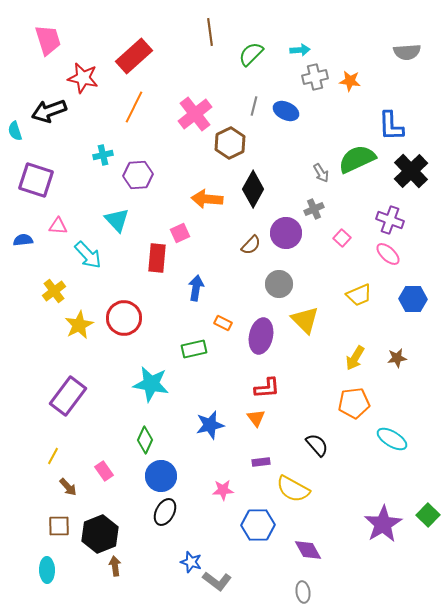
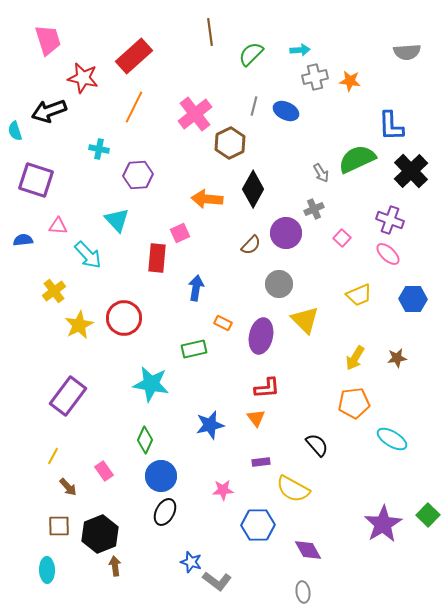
cyan cross at (103, 155): moved 4 px left, 6 px up; rotated 24 degrees clockwise
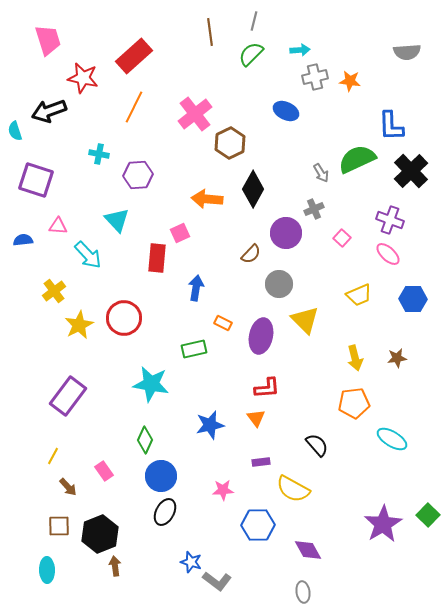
gray line at (254, 106): moved 85 px up
cyan cross at (99, 149): moved 5 px down
brown semicircle at (251, 245): moved 9 px down
yellow arrow at (355, 358): rotated 45 degrees counterclockwise
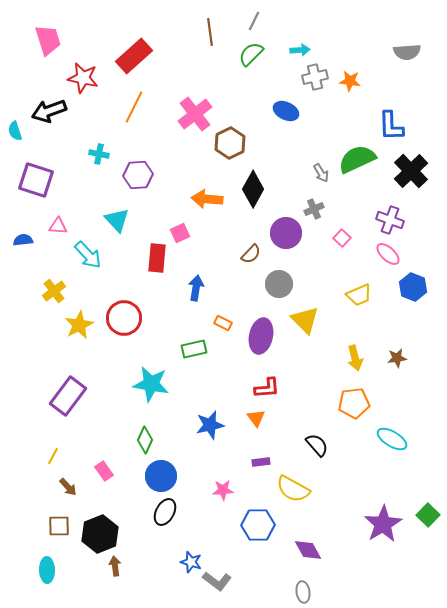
gray line at (254, 21): rotated 12 degrees clockwise
blue hexagon at (413, 299): moved 12 px up; rotated 20 degrees clockwise
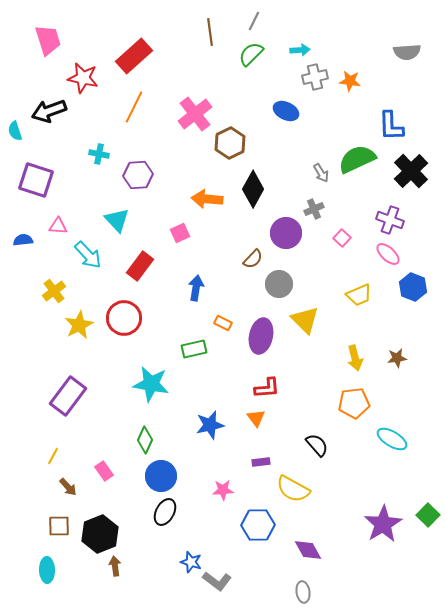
brown semicircle at (251, 254): moved 2 px right, 5 px down
red rectangle at (157, 258): moved 17 px left, 8 px down; rotated 32 degrees clockwise
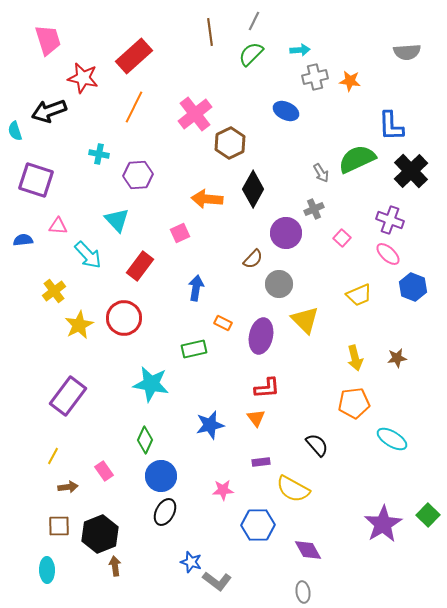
brown arrow at (68, 487): rotated 54 degrees counterclockwise
